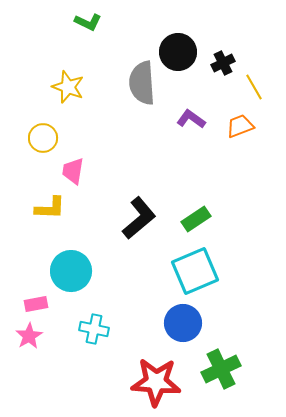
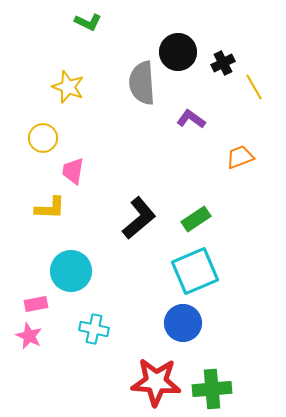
orange trapezoid: moved 31 px down
pink star: rotated 16 degrees counterclockwise
green cross: moved 9 px left, 20 px down; rotated 21 degrees clockwise
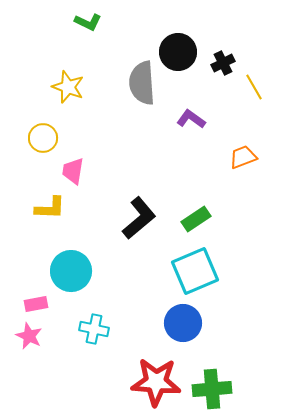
orange trapezoid: moved 3 px right
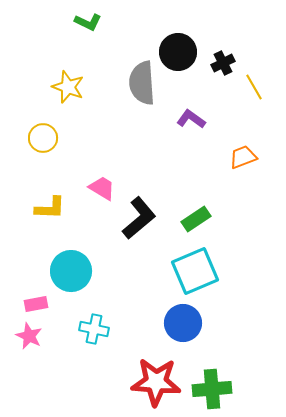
pink trapezoid: moved 29 px right, 17 px down; rotated 112 degrees clockwise
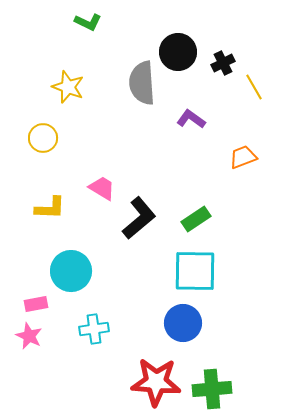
cyan square: rotated 24 degrees clockwise
cyan cross: rotated 20 degrees counterclockwise
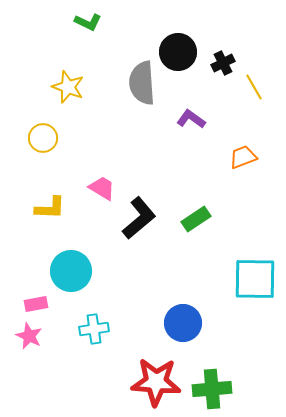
cyan square: moved 60 px right, 8 px down
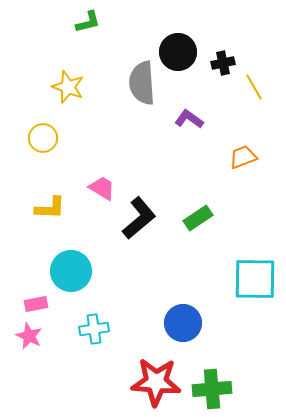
green L-shape: rotated 40 degrees counterclockwise
black cross: rotated 15 degrees clockwise
purple L-shape: moved 2 px left
green rectangle: moved 2 px right, 1 px up
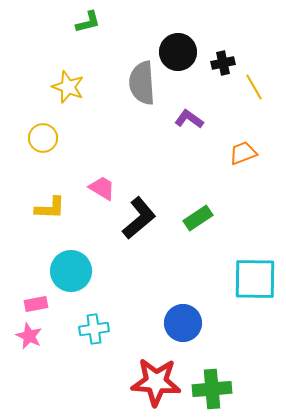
orange trapezoid: moved 4 px up
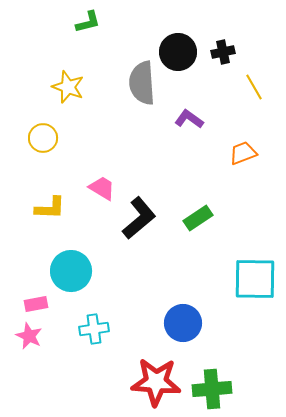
black cross: moved 11 px up
